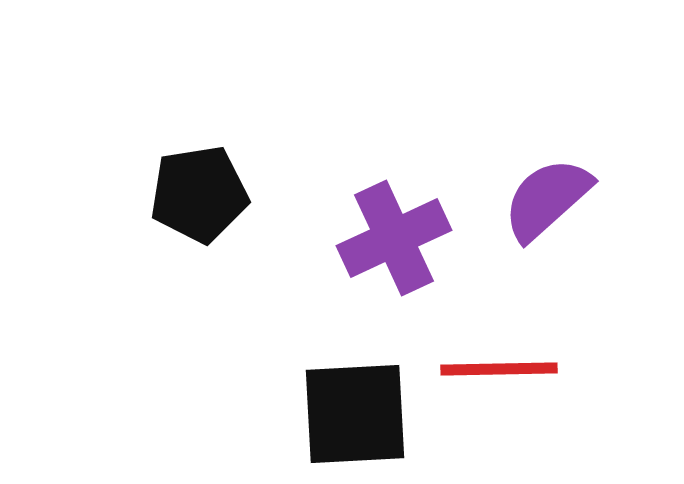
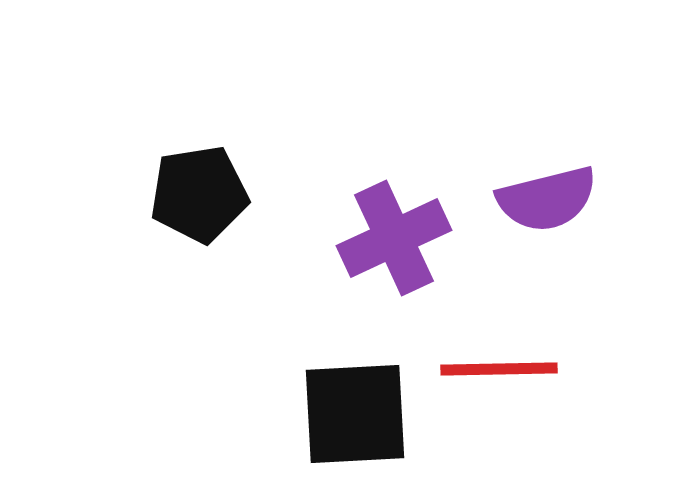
purple semicircle: rotated 152 degrees counterclockwise
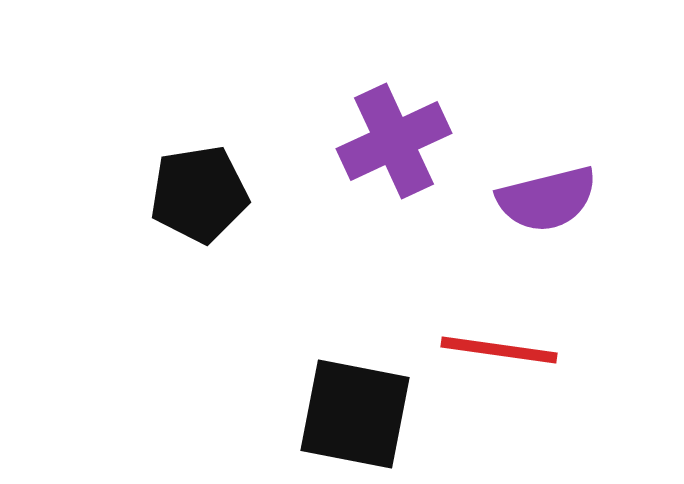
purple cross: moved 97 px up
red line: moved 19 px up; rotated 9 degrees clockwise
black square: rotated 14 degrees clockwise
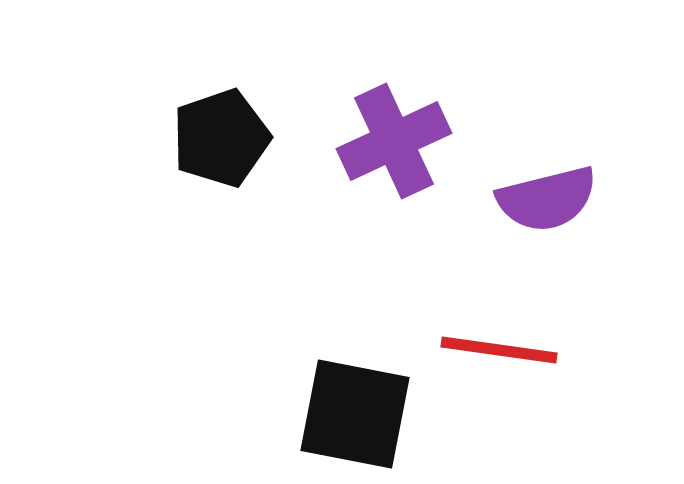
black pentagon: moved 22 px right, 56 px up; rotated 10 degrees counterclockwise
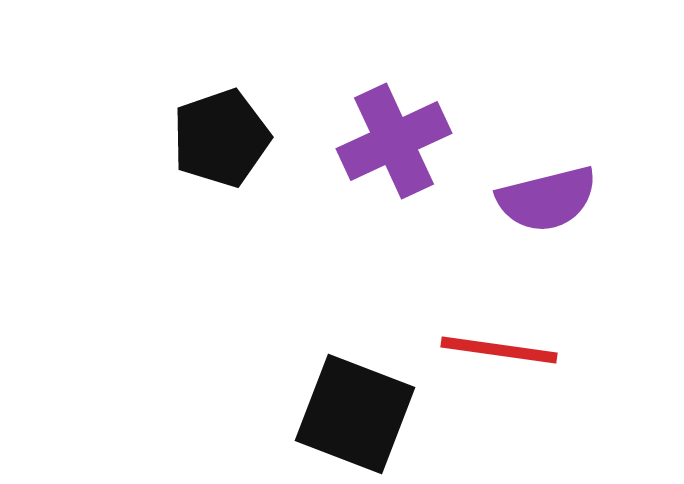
black square: rotated 10 degrees clockwise
